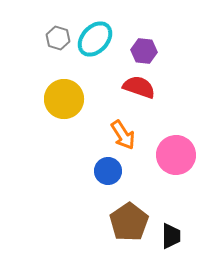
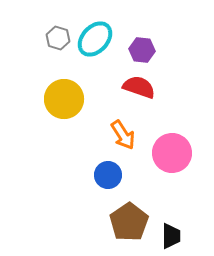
purple hexagon: moved 2 px left, 1 px up
pink circle: moved 4 px left, 2 px up
blue circle: moved 4 px down
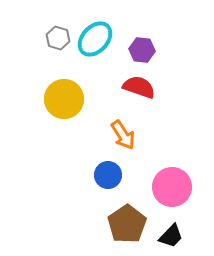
pink circle: moved 34 px down
brown pentagon: moved 2 px left, 2 px down
black trapezoid: rotated 44 degrees clockwise
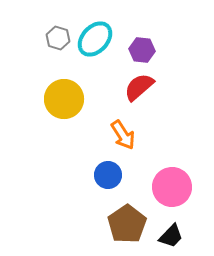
red semicircle: rotated 60 degrees counterclockwise
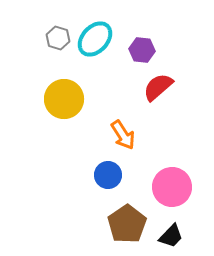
red semicircle: moved 19 px right
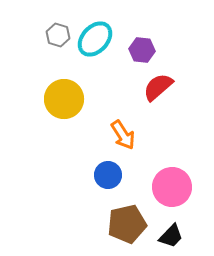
gray hexagon: moved 3 px up
brown pentagon: rotated 21 degrees clockwise
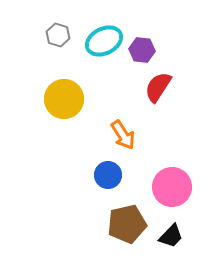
cyan ellipse: moved 9 px right, 2 px down; rotated 21 degrees clockwise
red semicircle: rotated 16 degrees counterclockwise
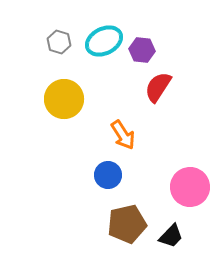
gray hexagon: moved 1 px right, 7 px down
pink circle: moved 18 px right
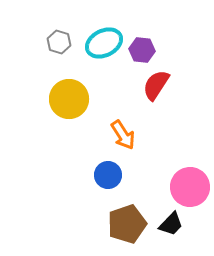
cyan ellipse: moved 2 px down
red semicircle: moved 2 px left, 2 px up
yellow circle: moved 5 px right
brown pentagon: rotated 6 degrees counterclockwise
black trapezoid: moved 12 px up
